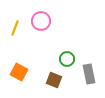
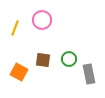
pink circle: moved 1 px right, 1 px up
green circle: moved 2 px right
brown square: moved 11 px left, 20 px up; rotated 14 degrees counterclockwise
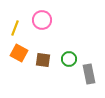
orange square: moved 19 px up
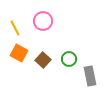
pink circle: moved 1 px right, 1 px down
yellow line: rotated 49 degrees counterclockwise
brown square: rotated 35 degrees clockwise
gray rectangle: moved 1 px right, 2 px down
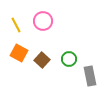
yellow line: moved 1 px right, 3 px up
brown square: moved 1 px left
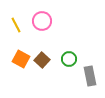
pink circle: moved 1 px left
orange square: moved 2 px right, 6 px down
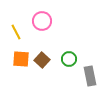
yellow line: moved 7 px down
orange square: rotated 24 degrees counterclockwise
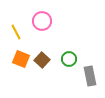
orange square: rotated 18 degrees clockwise
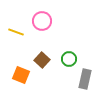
yellow line: rotated 42 degrees counterclockwise
orange square: moved 16 px down
gray rectangle: moved 5 px left, 3 px down; rotated 24 degrees clockwise
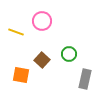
green circle: moved 5 px up
orange square: rotated 12 degrees counterclockwise
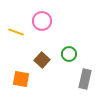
orange square: moved 4 px down
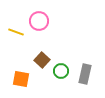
pink circle: moved 3 px left
green circle: moved 8 px left, 17 px down
gray rectangle: moved 5 px up
